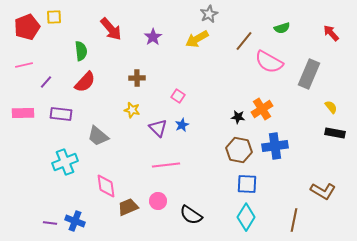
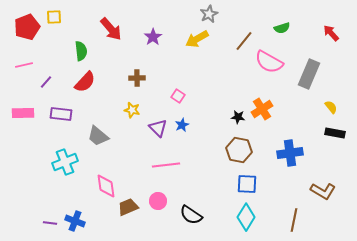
blue cross at (275, 146): moved 15 px right, 7 px down
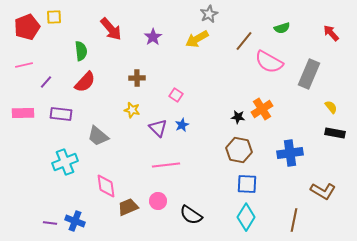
pink square at (178, 96): moved 2 px left, 1 px up
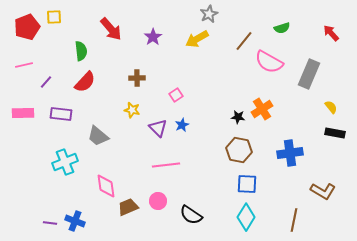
pink square at (176, 95): rotated 24 degrees clockwise
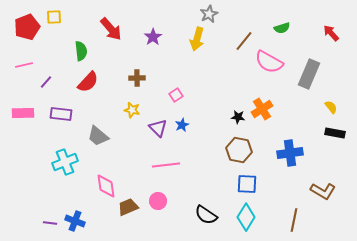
yellow arrow at (197, 39): rotated 45 degrees counterclockwise
red semicircle at (85, 82): moved 3 px right
black semicircle at (191, 215): moved 15 px right
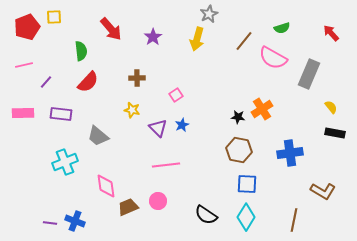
pink semicircle at (269, 62): moved 4 px right, 4 px up
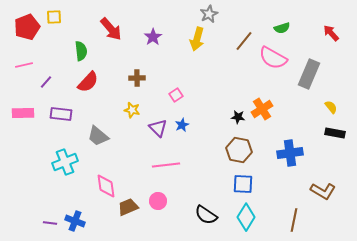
blue square at (247, 184): moved 4 px left
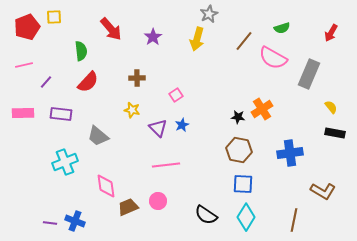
red arrow at (331, 33): rotated 108 degrees counterclockwise
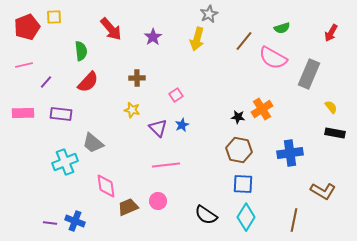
gray trapezoid at (98, 136): moved 5 px left, 7 px down
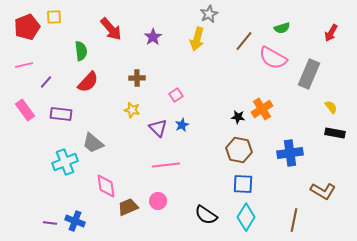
pink rectangle at (23, 113): moved 2 px right, 3 px up; rotated 55 degrees clockwise
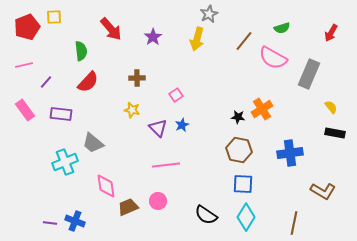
brown line at (294, 220): moved 3 px down
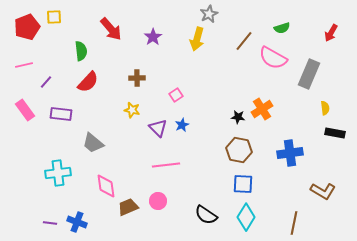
yellow semicircle at (331, 107): moved 6 px left, 1 px down; rotated 32 degrees clockwise
cyan cross at (65, 162): moved 7 px left, 11 px down; rotated 15 degrees clockwise
blue cross at (75, 221): moved 2 px right, 1 px down
